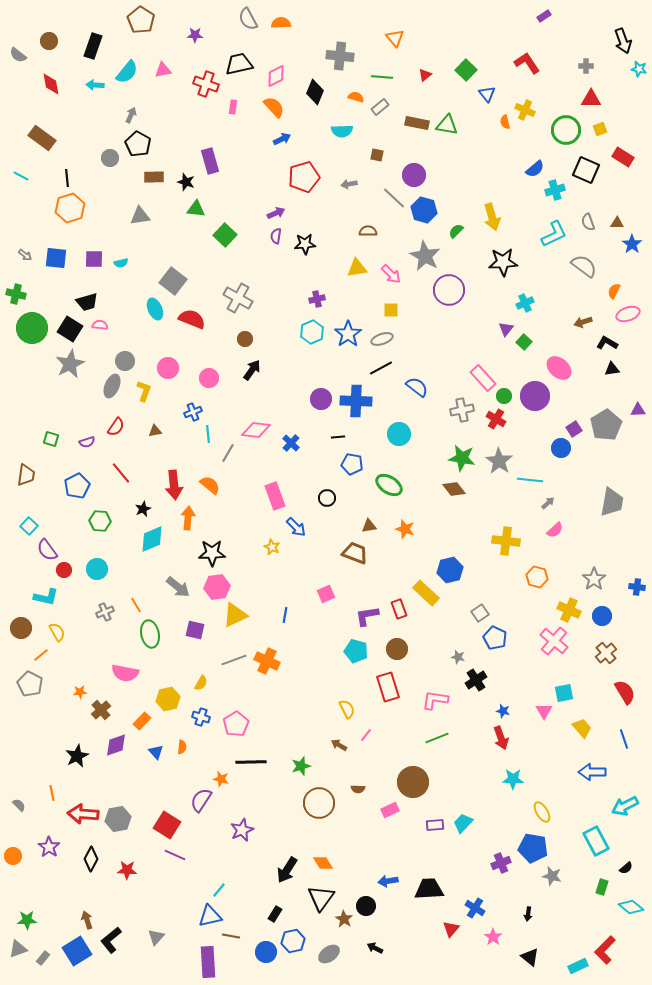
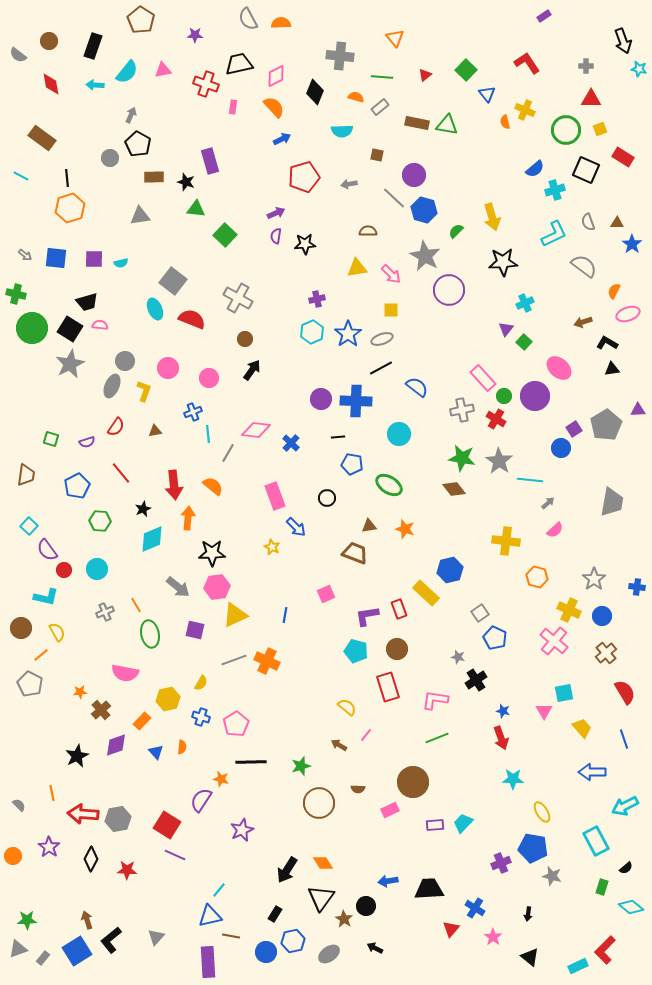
orange semicircle at (210, 485): moved 3 px right, 1 px down
yellow semicircle at (347, 709): moved 2 px up; rotated 24 degrees counterclockwise
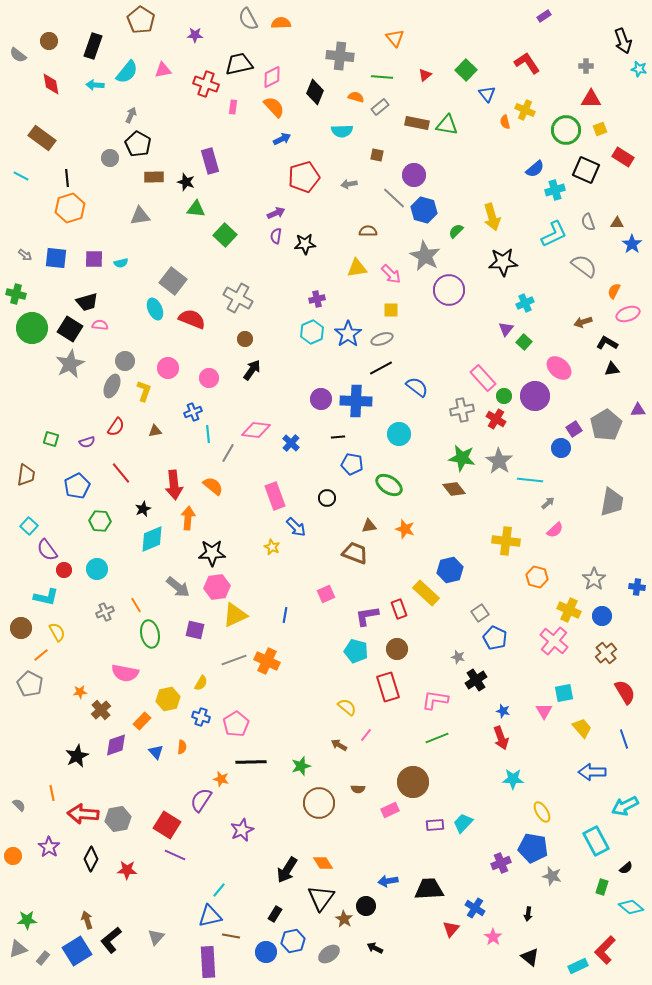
pink diamond at (276, 76): moved 4 px left, 1 px down
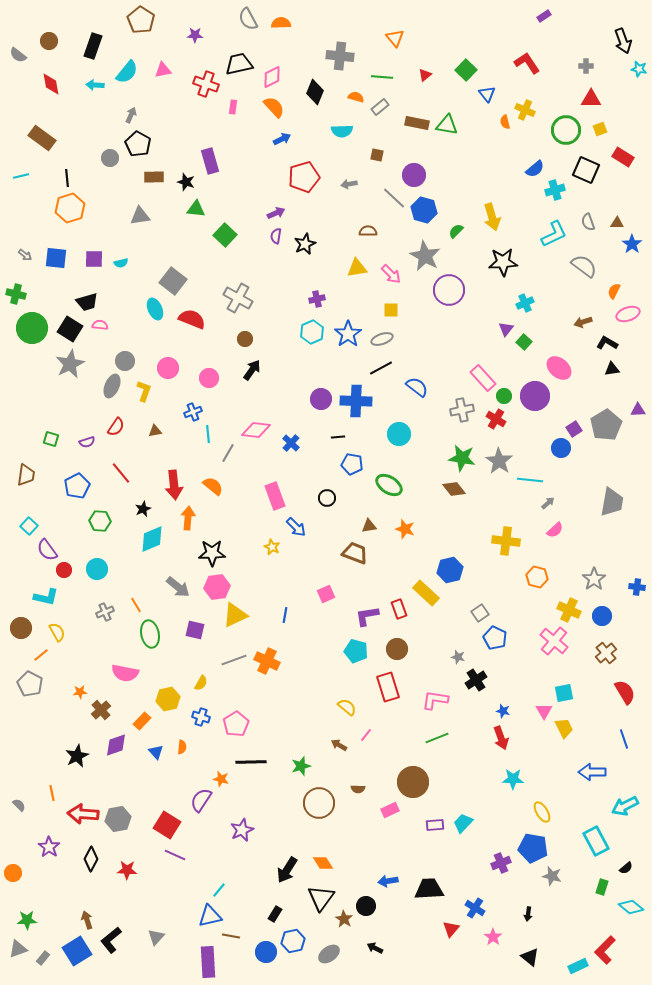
cyan line at (21, 176): rotated 42 degrees counterclockwise
black star at (305, 244): rotated 20 degrees counterclockwise
yellow trapezoid at (582, 728): moved 18 px left; rotated 15 degrees clockwise
orange circle at (13, 856): moved 17 px down
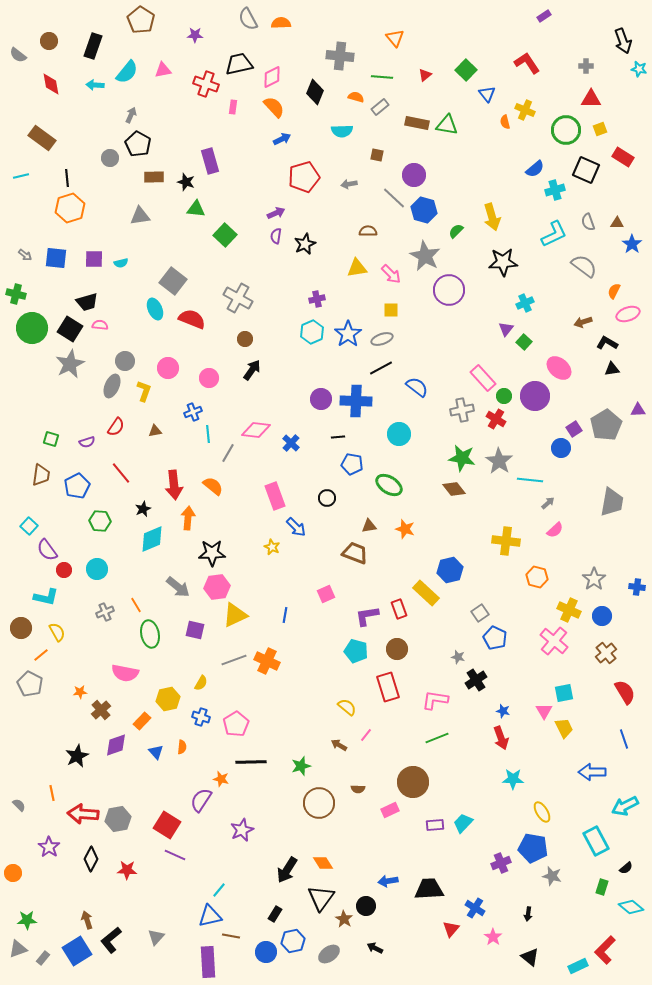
brown trapezoid at (26, 475): moved 15 px right
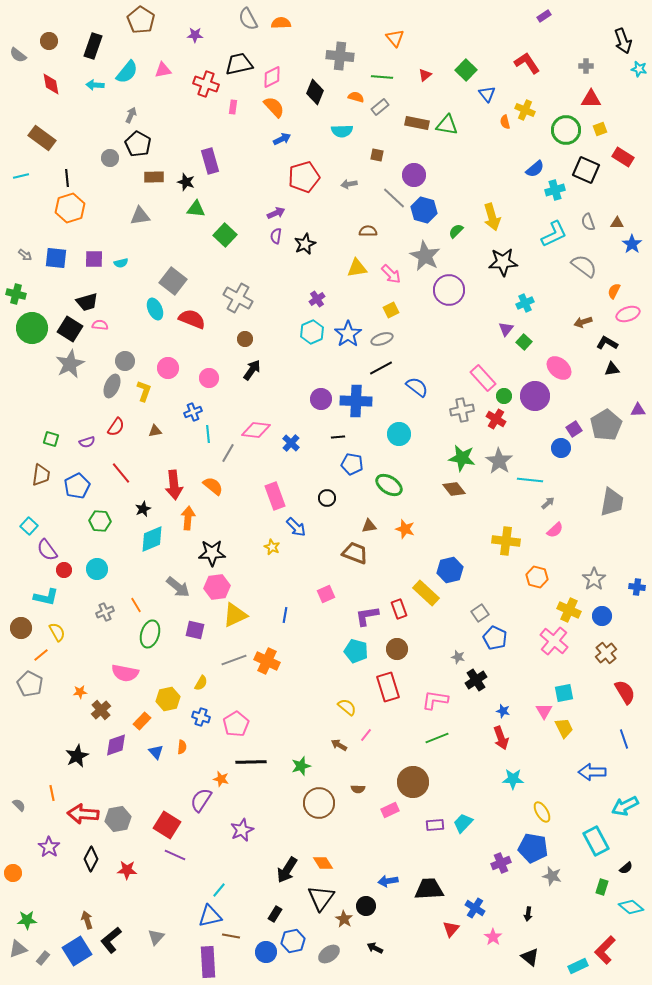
purple cross at (317, 299): rotated 21 degrees counterclockwise
yellow square at (391, 310): rotated 28 degrees counterclockwise
green ellipse at (150, 634): rotated 28 degrees clockwise
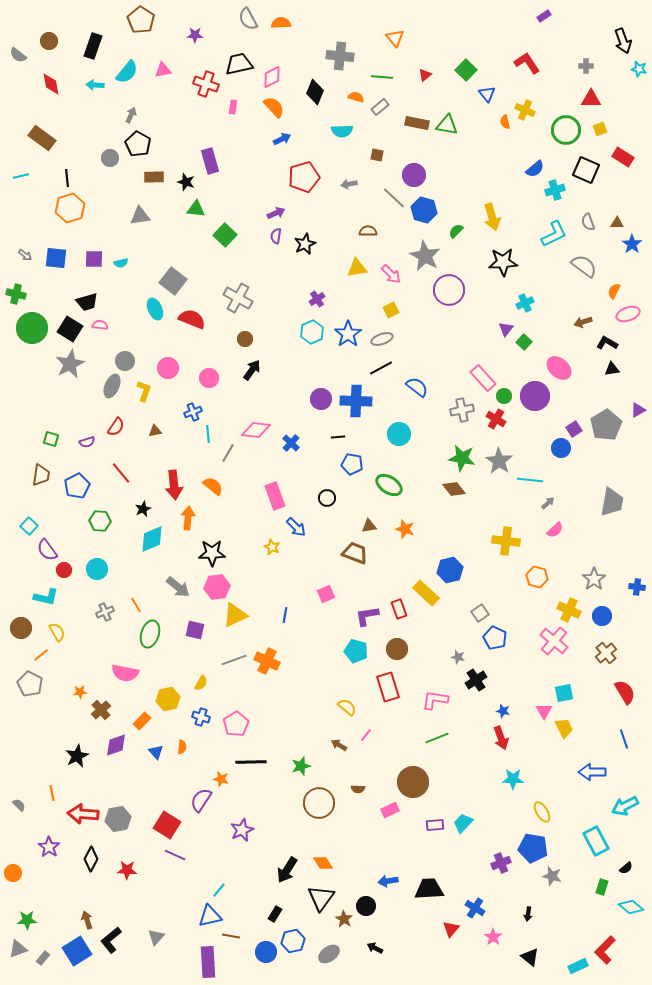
purple triangle at (638, 410): rotated 28 degrees counterclockwise
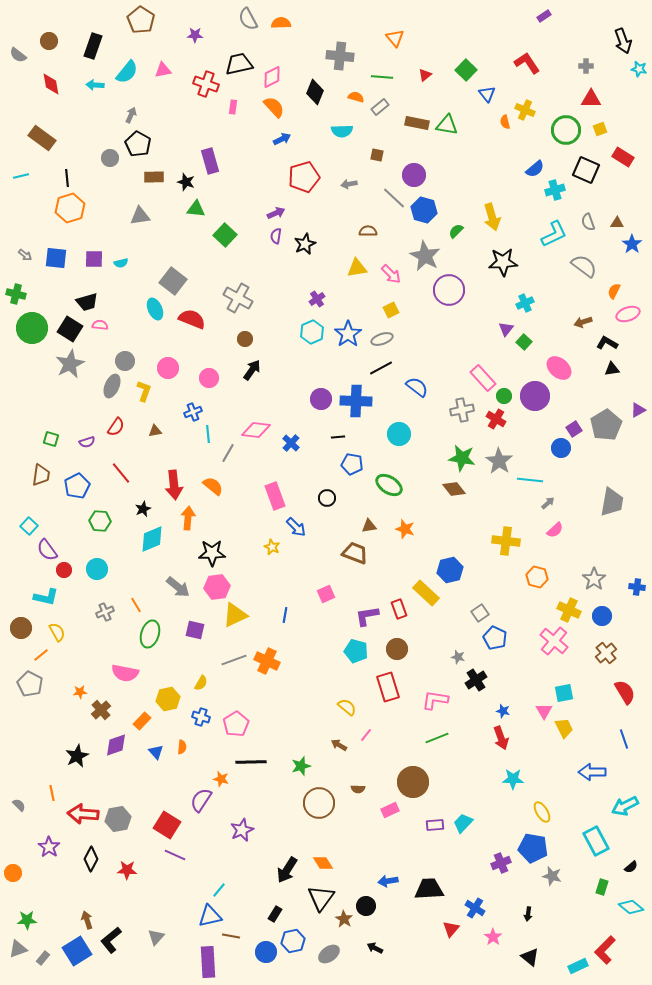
black semicircle at (626, 868): moved 5 px right, 1 px up
